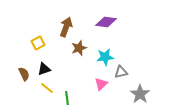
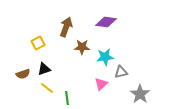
brown star: moved 3 px right, 1 px up; rotated 21 degrees clockwise
brown semicircle: moved 1 px left; rotated 96 degrees clockwise
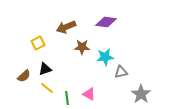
brown arrow: rotated 132 degrees counterclockwise
black triangle: moved 1 px right
brown semicircle: moved 1 px right, 2 px down; rotated 24 degrees counterclockwise
pink triangle: moved 12 px left, 10 px down; rotated 48 degrees counterclockwise
gray star: moved 1 px right
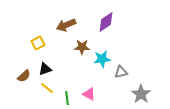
purple diamond: rotated 40 degrees counterclockwise
brown arrow: moved 2 px up
cyan star: moved 3 px left, 2 px down
